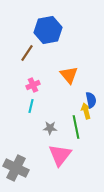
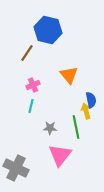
blue hexagon: rotated 24 degrees clockwise
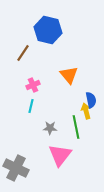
brown line: moved 4 px left
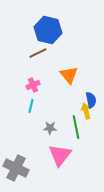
brown line: moved 15 px right; rotated 30 degrees clockwise
